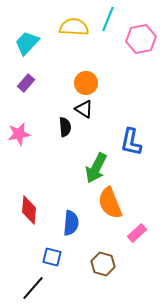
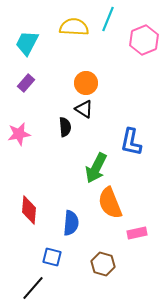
pink hexagon: moved 3 px right, 1 px down; rotated 12 degrees counterclockwise
cyan trapezoid: rotated 16 degrees counterclockwise
pink rectangle: rotated 30 degrees clockwise
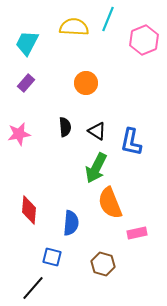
black triangle: moved 13 px right, 22 px down
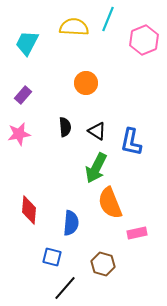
purple rectangle: moved 3 px left, 12 px down
black line: moved 32 px right
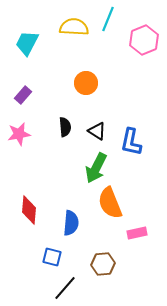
brown hexagon: rotated 20 degrees counterclockwise
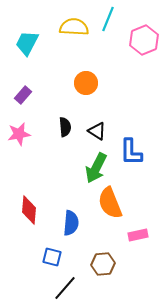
blue L-shape: moved 10 px down; rotated 12 degrees counterclockwise
pink rectangle: moved 1 px right, 2 px down
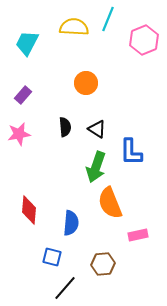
black triangle: moved 2 px up
green arrow: moved 1 px up; rotated 8 degrees counterclockwise
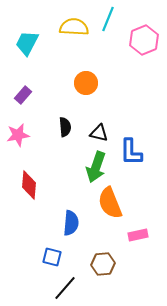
black triangle: moved 2 px right, 4 px down; rotated 18 degrees counterclockwise
pink star: moved 1 px left, 1 px down
red diamond: moved 25 px up
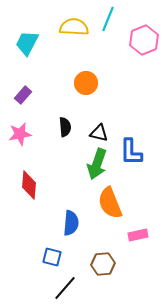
pink star: moved 2 px right, 1 px up
green arrow: moved 1 px right, 3 px up
